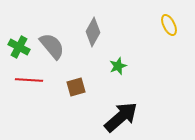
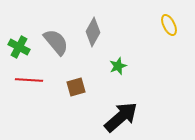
gray semicircle: moved 4 px right, 4 px up
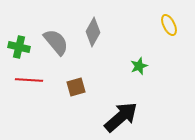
green cross: rotated 15 degrees counterclockwise
green star: moved 21 px right
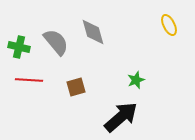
gray diamond: rotated 44 degrees counterclockwise
green star: moved 3 px left, 14 px down
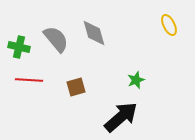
gray diamond: moved 1 px right, 1 px down
gray semicircle: moved 3 px up
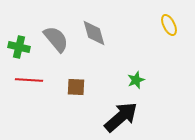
brown square: rotated 18 degrees clockwise
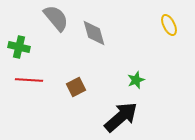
gray semicircle: moved 21 px up
brown square: rotated 30 degrees counterclockwise
